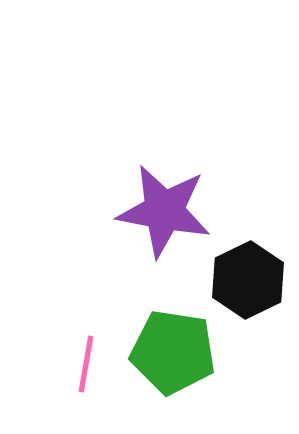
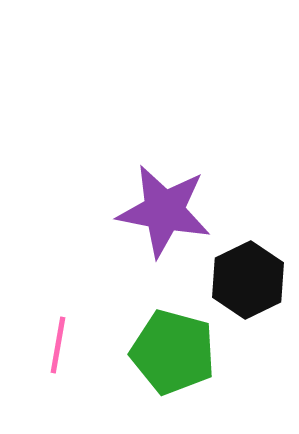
green pentagon: rotated 6 degrees clockwise
pink line: moved 28 px left, 19 px up
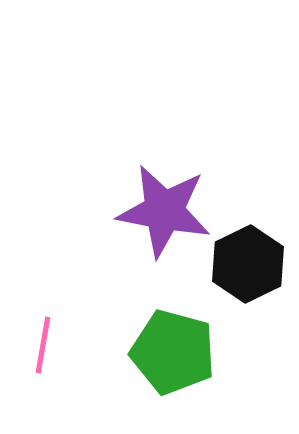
black hexagon: moved 16 px up
pink line: moved 15 px left
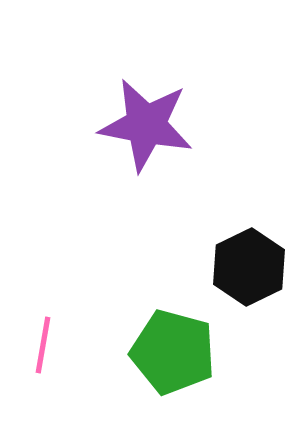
purple star: moved 18 px left, 86 px up
black hexagon: moved 1 px right, 3 px down
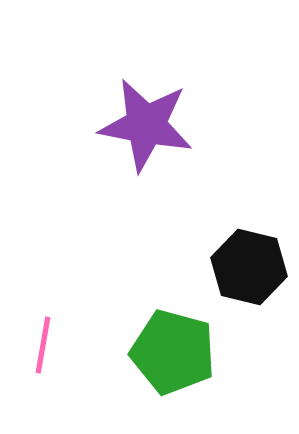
black hexagon: rotated 20 degrees counterclockwise
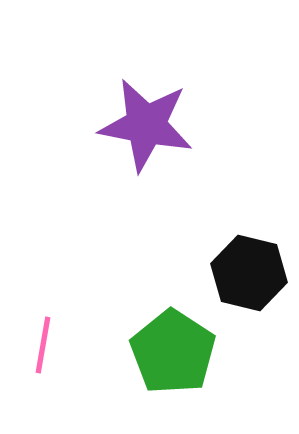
black hexagon: moved 6 px down
green pentagon: rotated 18 degrees clockwise
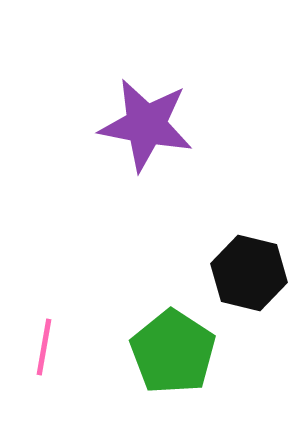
pink line: moved 1 px right, 2 px down
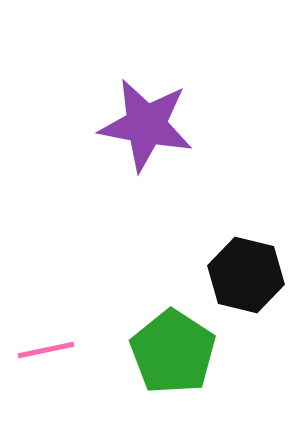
black hexagon: moved 3 px left, 2 px down
pink line: moved 2 px right, 3 px down; rotated 68 degrees clockwise
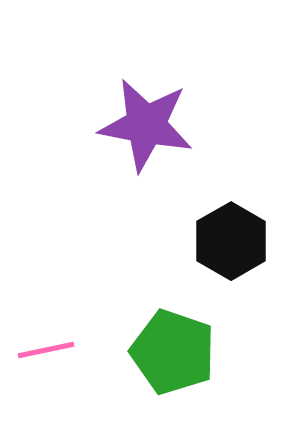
black hexagon: moved 15 px left, 34 px up; rotated 16 degrees clockwise
green pentagon: rotated 14 degrees counterclockwise
